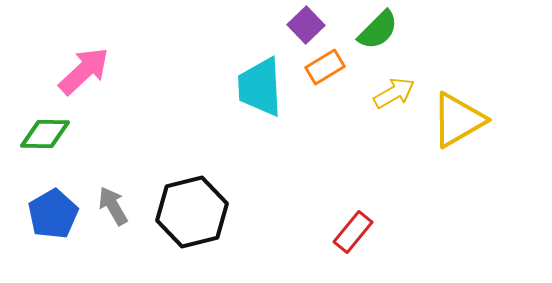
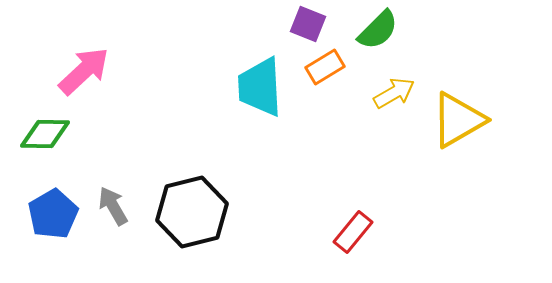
purple square: moved 2 px right, 1 px up; rotated 24 degrees counterclockwise
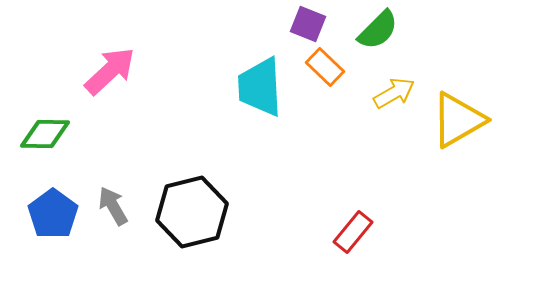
orange rectangle: rotated 75 degrees clockwise
pink arrow: moved 26 px right
blue pentagon: rotated 6 degrees counterclockwise
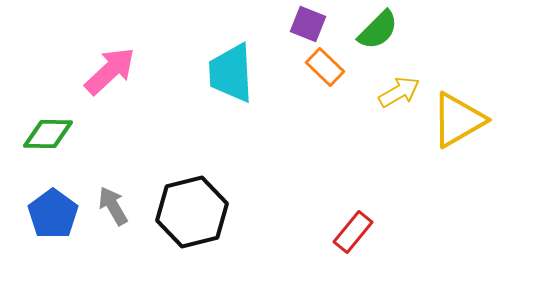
cyan trapezoid: moved 29 px left, 14 px up
yellow arrow: moved 5 px right, 1 px up
green diamond: moved 3 px right
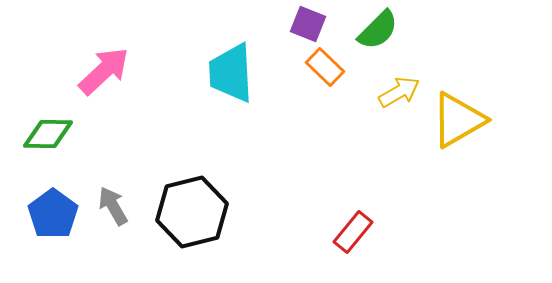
pink arrow: moved 6 px left
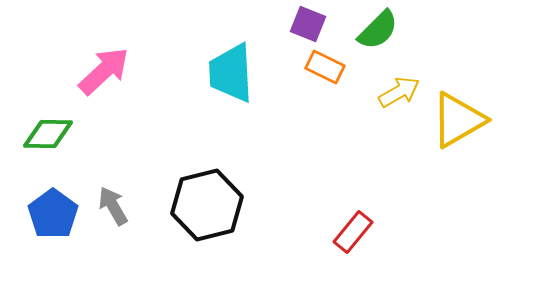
orange rectangle: rotated 18 degrees counterclockwise
black hexagon: moved 15 px right, 7 px up
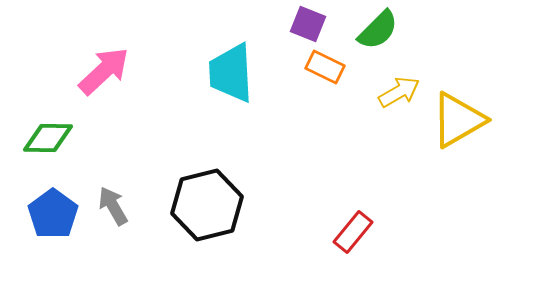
green diamond: moved 4 px down
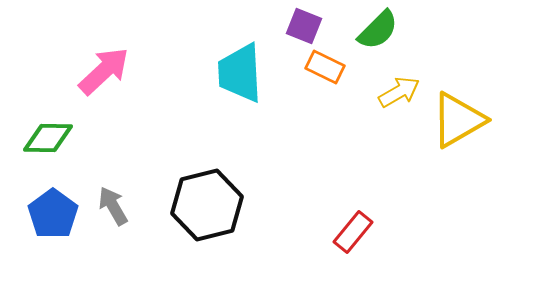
purple square: moved 4 px left, 2 px down
cyan trapezoid: moved 9 px right
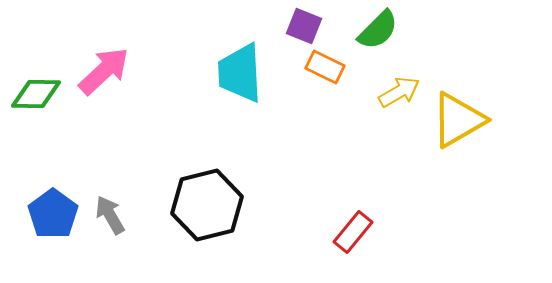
green diamond: moved 12 px left, 44 px up
gray arrow: moved 3 px left, 9 px down
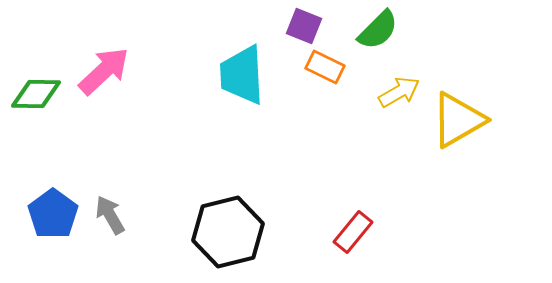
cyan trapezoid: moved 2 px right, 2 px down
black hexagon: moved 21 px right, 27 px down
